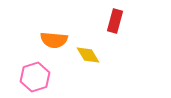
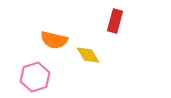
orange semicircle: rotated 8 degrees clockwise
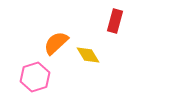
orange semicircle: moved 2 px right, 3 px down; rotated 124 degrees clockwise
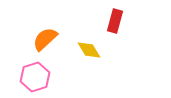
orange semicircle: moved 11 px left, 4 px up
yellow diamond: moved 1 px right, 5 px up
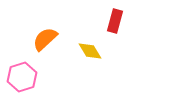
yellow diamond: moved 1 px right, 1 px down
pink hexagon: moved 13 px left
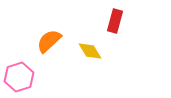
orange semicircle: moved 4 px right, 2 px down
pink hexagon: moved 3 px left
